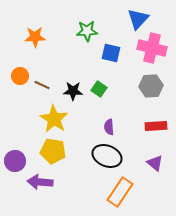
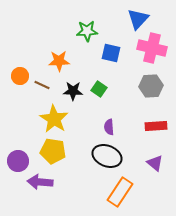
orange star: moved 24 px right, 24 px down
purple circle: moved 3 px right
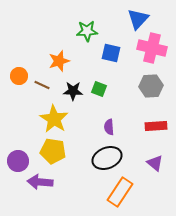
orange star: rotated 15 degrees counterclockwise
orange circle: moved 1 px left
green square: rotated 14 degrees counterclockwise
black ellipse: moved 2 px down; rotated 44 degrees counterclockwise
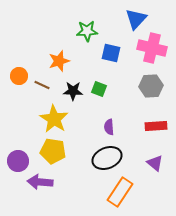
blue triangle: moved 2 px left
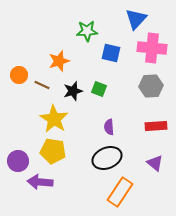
pink cross: rotated 8 degrees counterclockwise
orange circle: moved 1 px up
black star: rotated 18 degrees counterclockwise
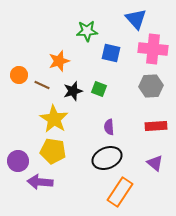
blue triangle: rotated 25 degrees counterclockwise
pink cross: moved 1 px right, 1 px down
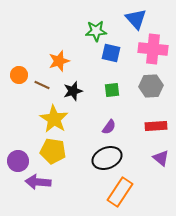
green star: moved 9 px right
green square: moved 13 px right, 1 px down; rotated 28 degrees counterclockwise
purple semicircle: rotated 140 degrees counterclockwise
purple triangle: moved 6 px right, 5 px up
purple arrow: moved 2 px left
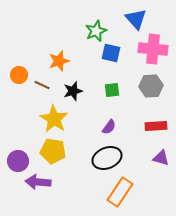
green star: rotated 20 degrees counterclockwise
purple triangle: rotated 24 degrees counterclockwise
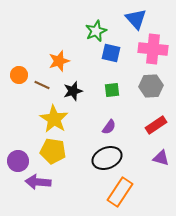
red rectangle: moved 1 px up; rotated 30 degrees counterclockwise
